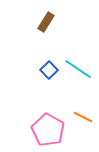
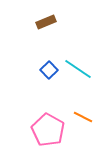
brown rectangle: rotated 36 degrees clockwise
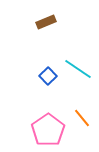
blue square: moved 1 px left, 6 px down
orange line: moved 1 px left, 1 px down; rotated 24 degrees clockwise
pink pentagon: rotated 8 degrees clockwise
